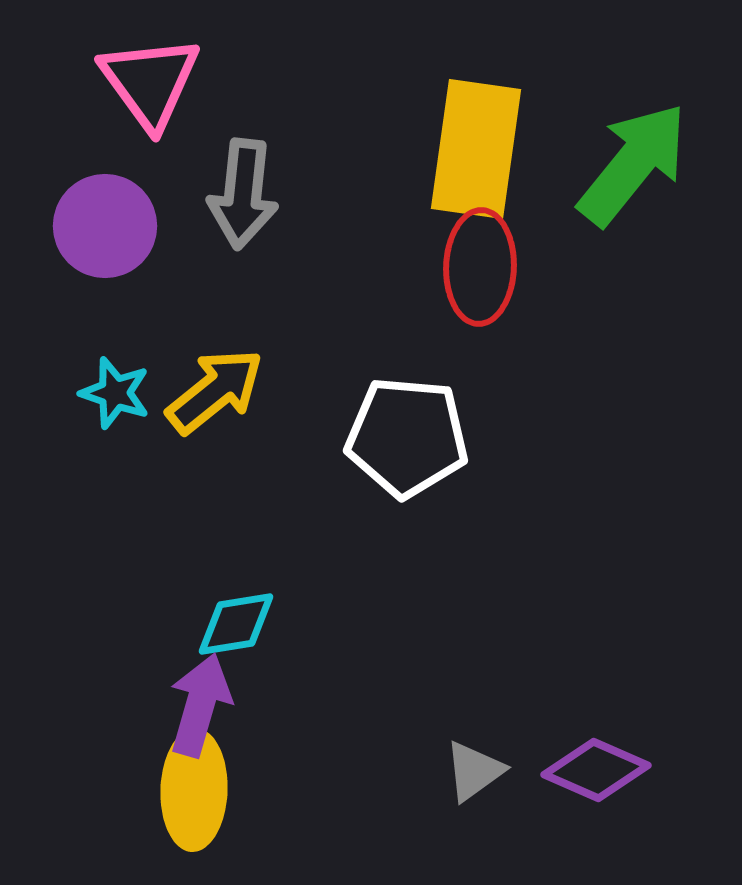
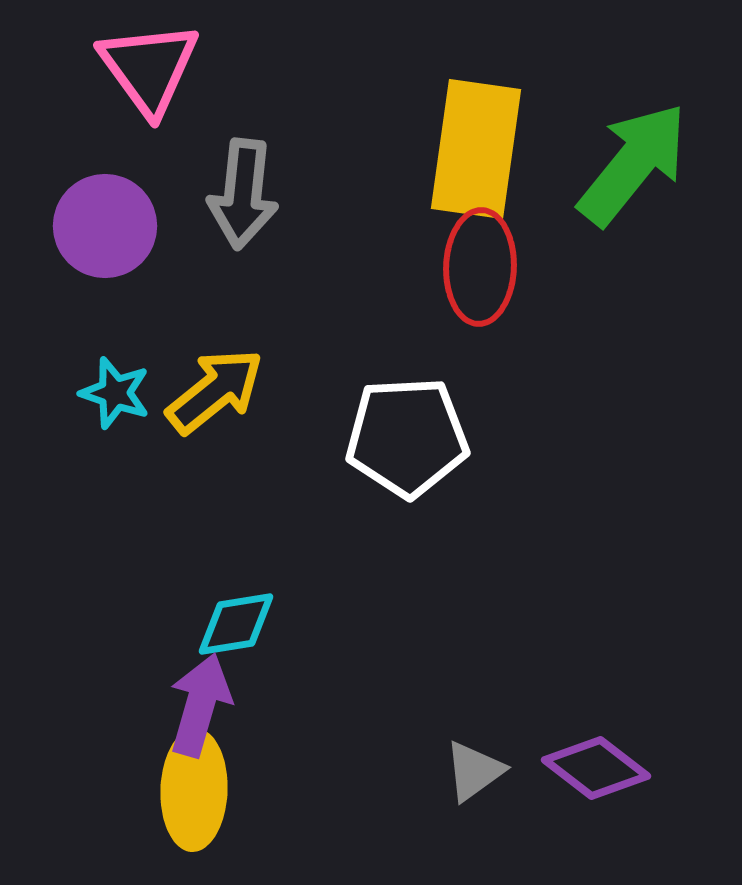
pink triangle: moved 1 px left, 14 px up
white pentagon: rotated 8 degrees counterclockwise
purple diamond: moved 2 px up; rotated 14 degrees clockwise
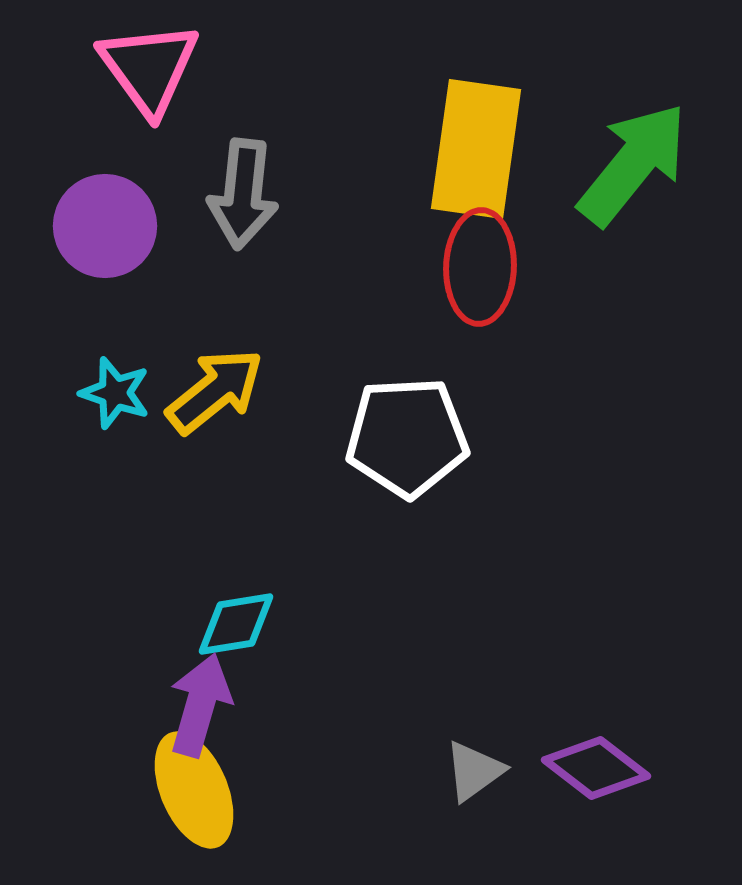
yellow ellipse: rotated 25 degrees counterclockwise
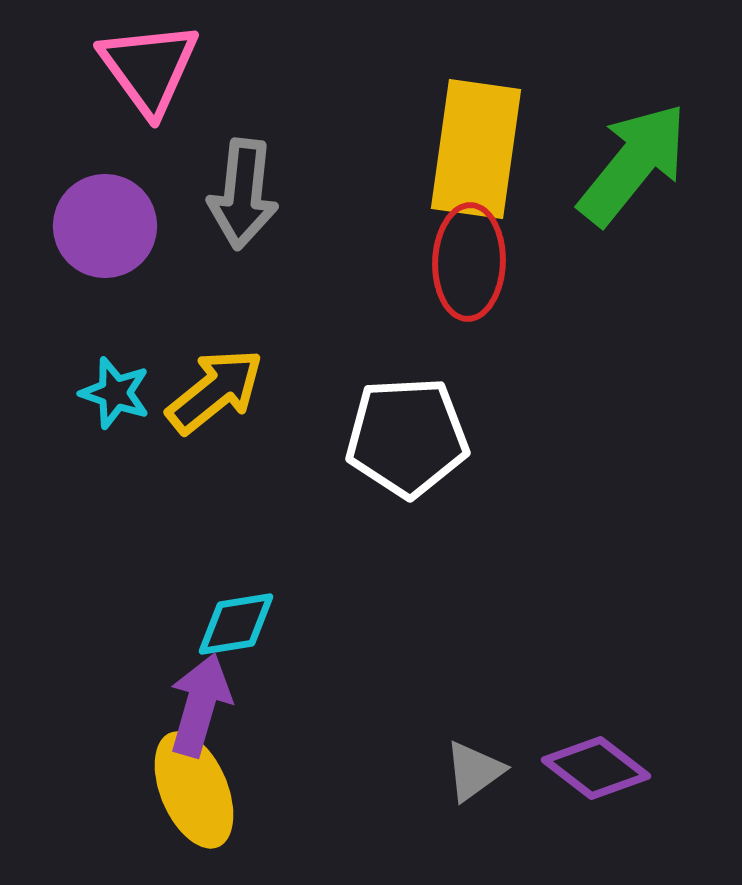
red ellipse: moved 11 px left, 5 px up
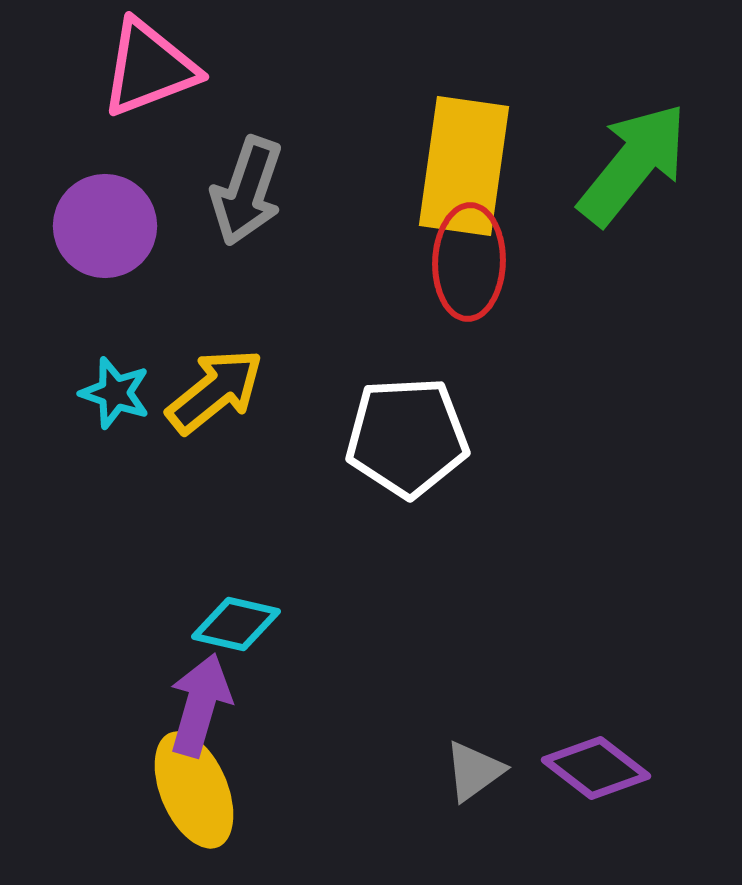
pink triangle: rotated 45 degrees clockwise
yellow rectangle: moved 12 px left, 17 px down
gray arrow: moved 4 px right, 3 px up; rotated 13 degrees clockwise
cyan diamond: rotated 22 degrees clockwise
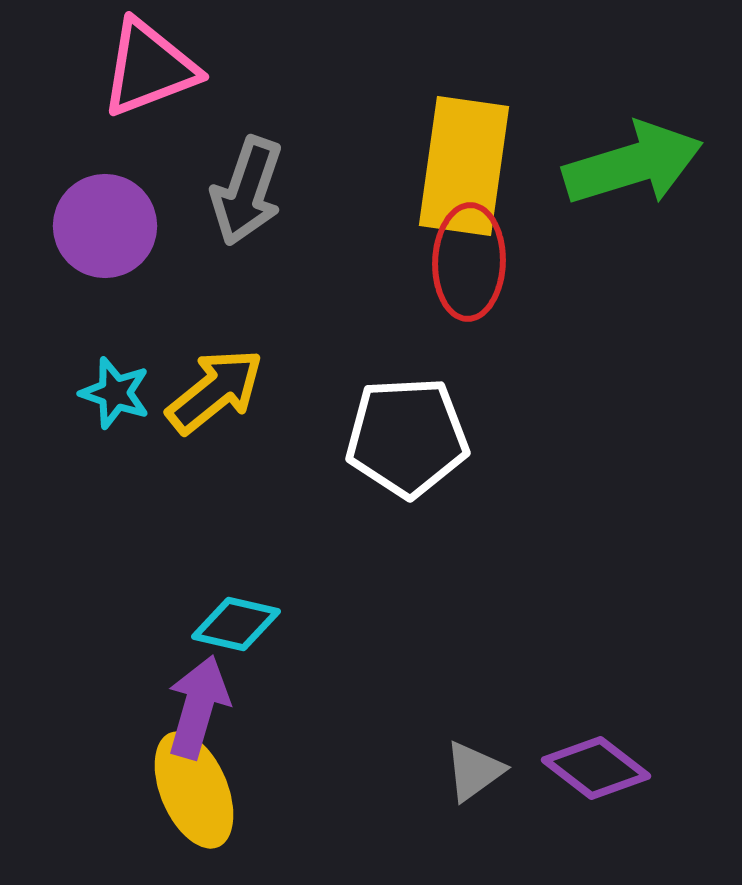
green arrow: rotated 34 degrees clockwise
purple arrow: moved 2 px left, 2 px down
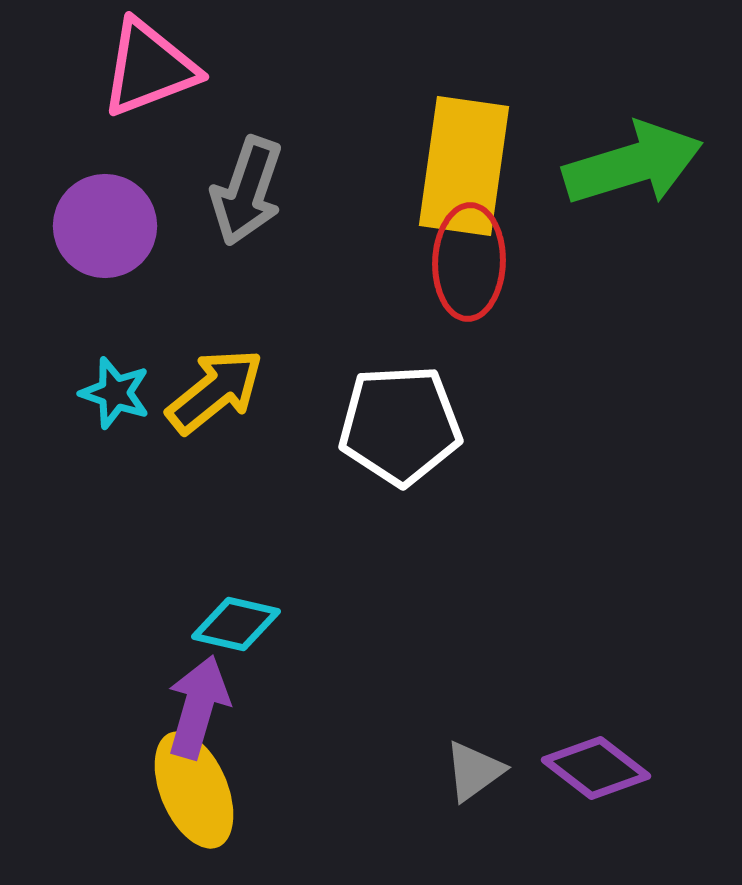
white pentagon: moved 7 px left, 12 px up
